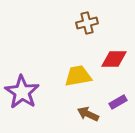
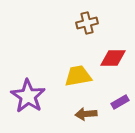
red diamond: moved 1 px left, 1 px up
purple star: moved 6 px right, 4 px down
purple rectangle: moved 2 px right
brown arrow: moved 2 px left; rotated 30 degrees counterclockwise
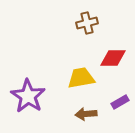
yellow trapezoid: moved 3 px right, 2 px down
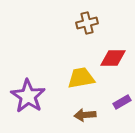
purple rectangle: moved 2 px right
brown arrow: moved 1 px left, 1 px down
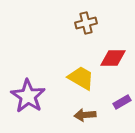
brown cross: moved 1 px left
yellow trapezoid: rotated 40 degrees clockwise
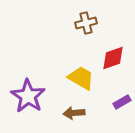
red diamond: rotated 20 degrees counterclockwise
brown arrow: moved 11 px left, 2 px up
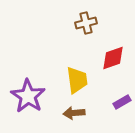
yellow trapezoid: moved 4 px left, 2 px down; rotated 52 degrees clockwise
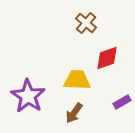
brown cross: rotated 35 degrees counterclockwise
red diamond: moved 6 px left
yellow trapezoid: rotated 80 degrees counterclockwise
brown arrow: rotated 50 degrees counterclockwise
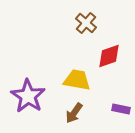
red diamond: moved 2 px right, 2 px up
yellow trapezoid: rotated 8 degrees clockwise
purple rectangle: moved 1 px left, 7 px down; rotated 42 degrees clockwise
